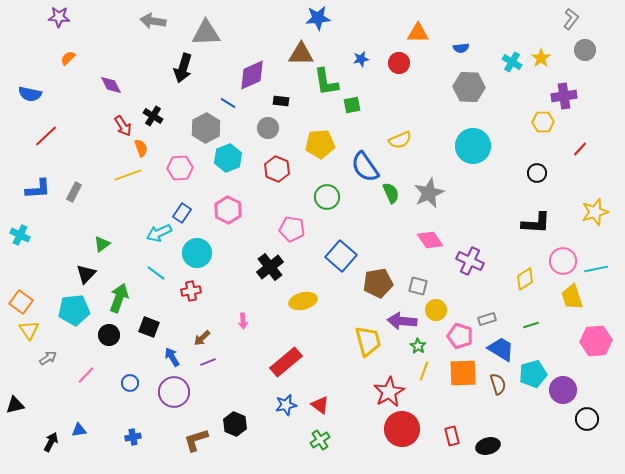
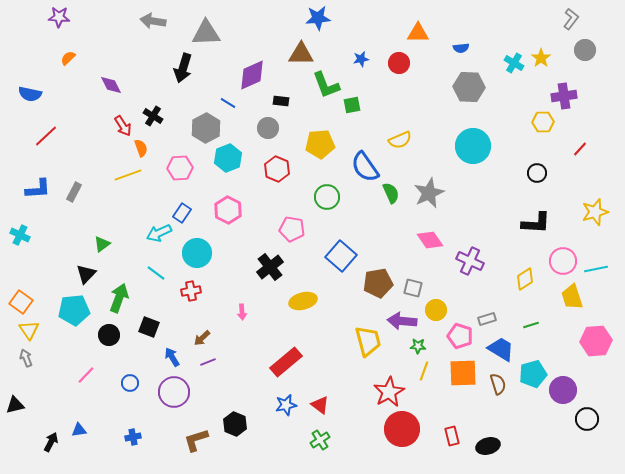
cyan cross at (512, 62): moved 2 px right, 1 px down
green L-shape at (326, 82): moved 3 px down; rotated 12 degrees counterclockwise
gray square at (418, 286): moved 5 px left, 2 px down
pink arrow at (243, 321): moved 1 px left, 9 px up
green star at (418, 346): rotated 28 degrees counterclockwise
gray arrow at (48, 358): moved 22 px left; rotated 78 degrees counterclockwise
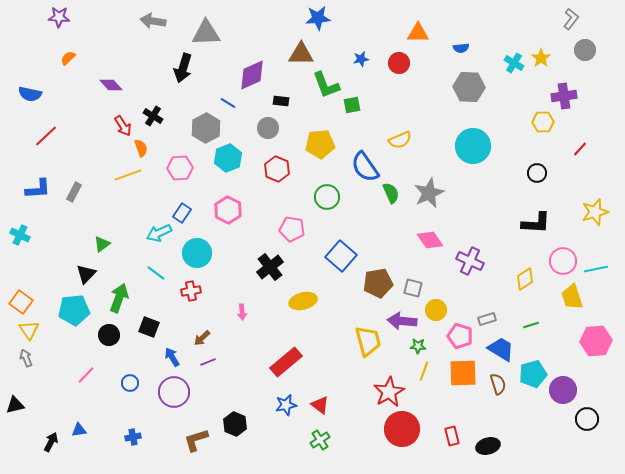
purple diamond at (111, 85): rotated 15 degrees counterclockwise
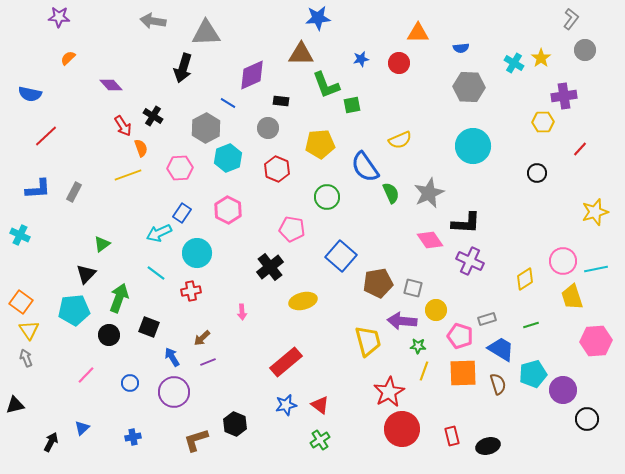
black L-shape at (536, 223): moved 70 px left
blue triangle at (79, 430): moved 3 px right, 2 px up; rotated 35 degrees counterclockwise
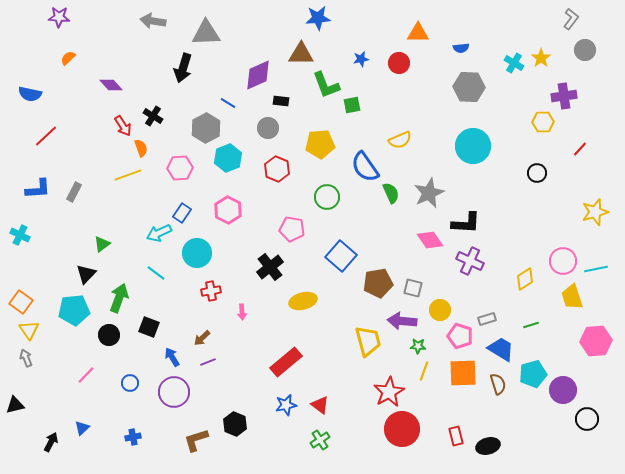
purple diamond at (252, 75): moved 6 px right
red cross at (191, 291): moved 20 px right
yellow circle at (436, 310): moved 4 px right
red rectangle at (452, 436): moved 4 px right
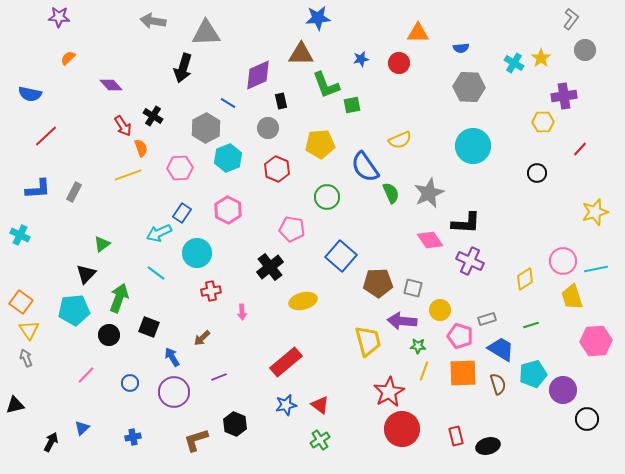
black rectangle at (281, 101): rotated 70 degrees clockwise
brown pentagon at (378, 283): rotated 8 degrees clockwise
purple line at (208, 362): moved 11 px right, 15 px down
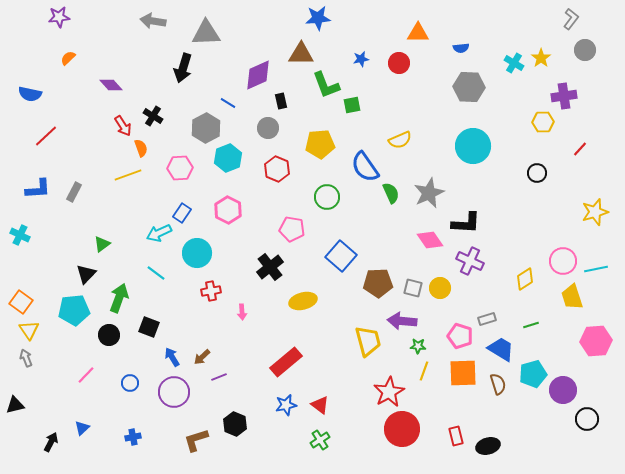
purple star at (59, 17): rotated 10 degrees counterclockwise
yellow circle at (440, 310): moved 22 px up
brown arrow at (202, 338): moved 19 px down
